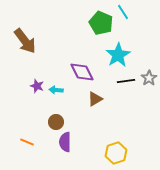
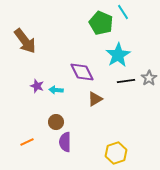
orange line: rotated 48 degrees counterclockwise
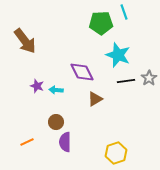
cyan line: moved 1 px right; rotated 14 degrees clockwise
green pentagon: rotated 25 degrees counterclockwise
cyan star: rotated 20 degrees counterclockwise
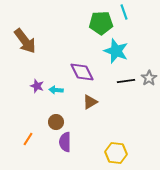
cyan star: moved 2 px left, 4 px up
brown triangle: moved 5 px left, 3 px down
orange line: moved 1 px right, 3 px up; rotated 32 degrees counterclockwise
yellow hexagon: rotated 25 degrees clockwise
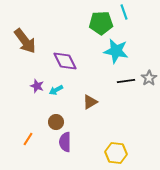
cyan star: rotated 10 degrees counterclockwise
purple diamond: moved 17 px left, 11 px up
cyan arrow: rotated 32 degrees counterclockwise
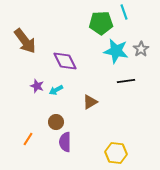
gray star: moved 8 px left, 29 px up
